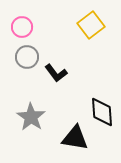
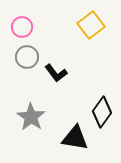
black diamond: rotated 40 degrees clockwise
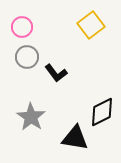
black diamond: rotated 28 degrees clockwise
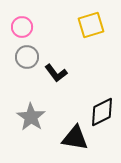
yellow square: rotated 20 degrees clockwise
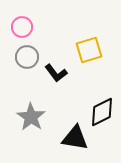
yellow square: moved 2 px left, 25 px down
